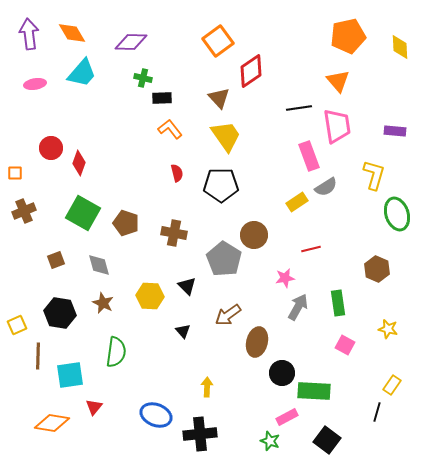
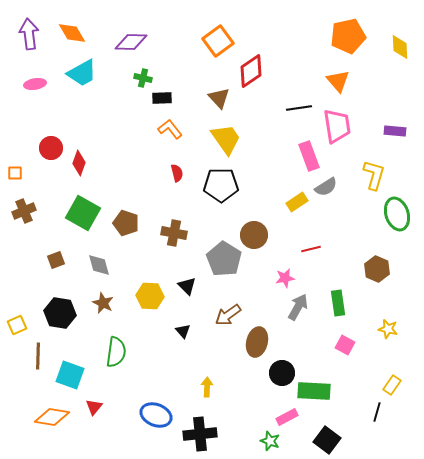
cyan trapezoid at (82, 73): rotated 20 degrees clockwise
yellow trapezoid at (226, 136): moved 3 px down
cyan square at (70, 375): rotated 28 degrees clockwise
orange diamond at (52, 423): moved 6 px up
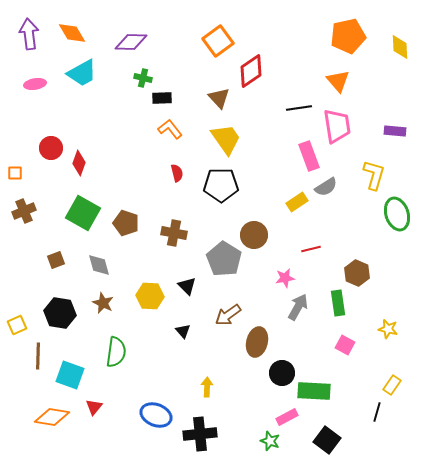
brown hexagon at (377, 269): moved 20 px left, 4 px down
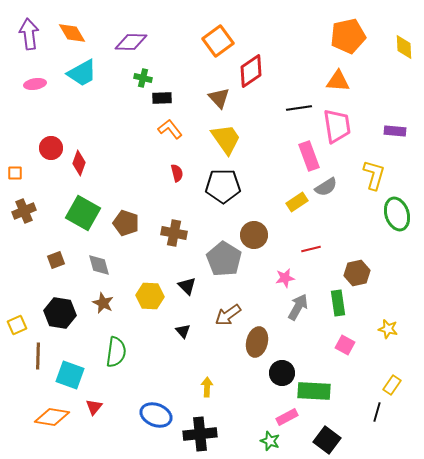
yellow diamond at (400, 47): moved 4 px right
orange triangle at (338, 81): rotated 45 degrees counterclockwise
black pentagon at (221, 185): moved 2 px right, 1 px down
brown hexagon at (357, 273): rotated 25 degrees clockwise
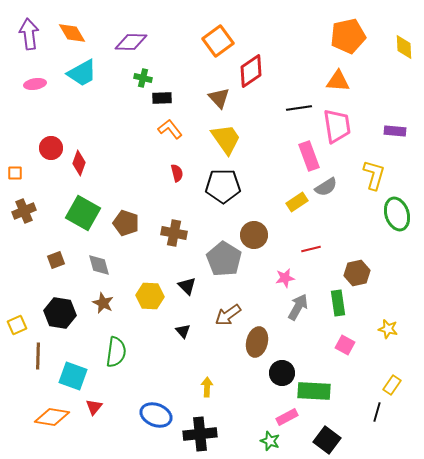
cyan square at (70, 375): moved 3 px right, 1 px down
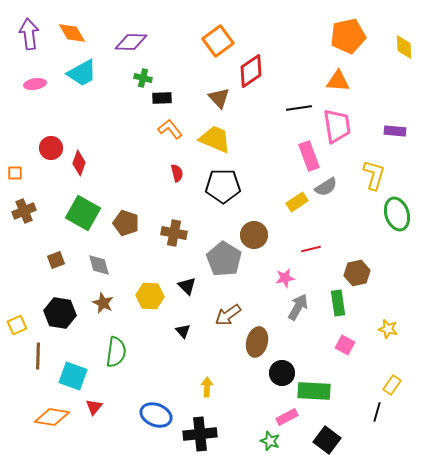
yellow trapezoid at (226, 139): moved 11 px left; rotated 32 degrees counterclockwise
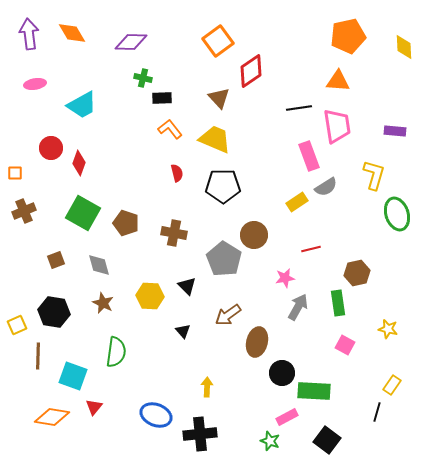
cyan trapezoid at (82, 73): moved 32 px down
black hexagon at (60, 313): moved 6 px left, 1 px up
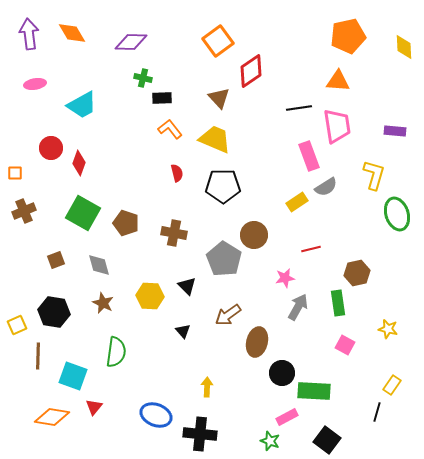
black cross at (200, 434): rotated 12 degrees clockwise
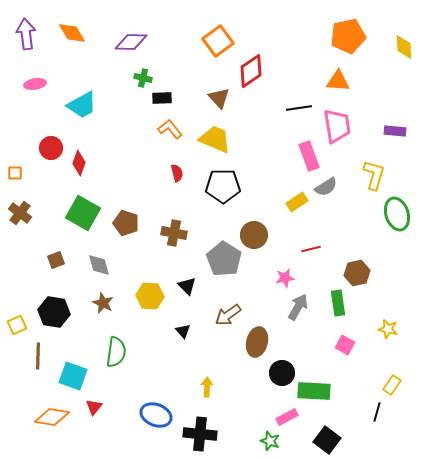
purple arrow at (29, 34): moved 3 px left
brown cross at (24, 211): moved 4 px left, 2 px down; rotated 30 degrees counterclockwise
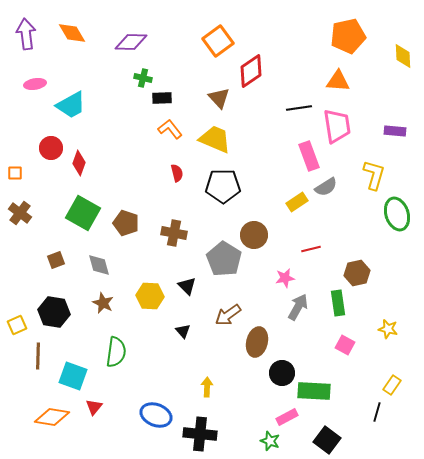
yellow diamond at (404, 47): moved 1 px left, 9 px down
cyan trapezoid at (82, 105): moved 11 px left
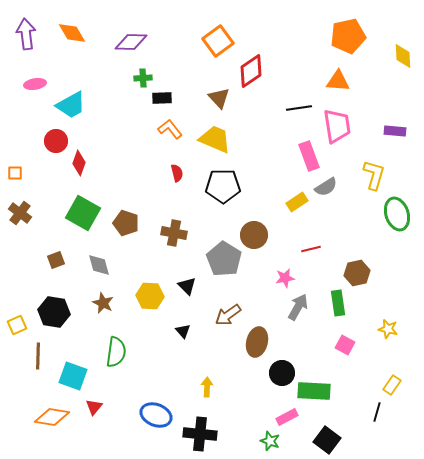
green cross at (143, 78): rotated 18 degrees counterclockwise
red circle at (51, 148): moved 5 px right, 7 px up
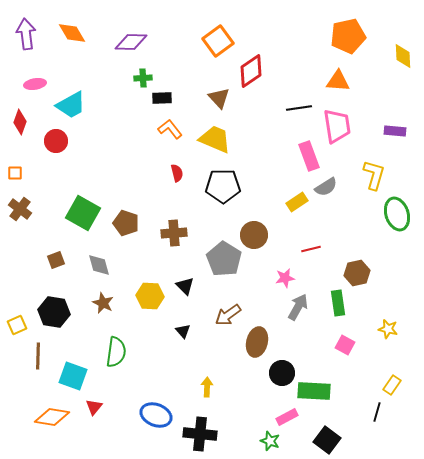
red diamond at (79, 163): moved 59 px left, 41 px up
brown cross at (20, 213): moved 4 px up
brown cross at (174, 233): rotated 15 degrees counterclockwise
black triangle at (187, 286): moved 2 px left
